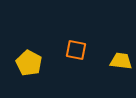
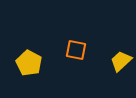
yellow trapezoid: rotated 50 degrees counterclockwise
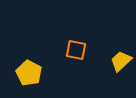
yellow pentagon: moved 10 px down
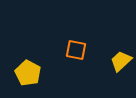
yellow pentagon: moved 1 px left
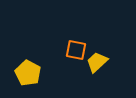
yellow trapezoid: moved 24 px left, 1 px down
